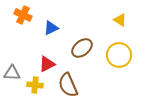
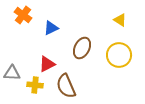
orange cross: rotated 12 degrees clockwise
brown ellipse: rotated 25 degrees counterclockwise
brown semicircle: moved 2 px left, 1 px down
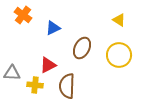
yellow triangle: moved 1 px left
blue triangle: moved 2 px right
red triangle: moved 1 px right, 1 px down
brown semicircle: moved 1 px right; rotated 25 degrees clockwise
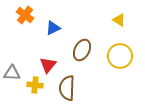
orange cross: moved 2 px right
brown ellipse: moved 2 px down
yellow circle: moved 1 px right, 1 px down
red triangle: rotated 24 degrees counterclockwise
brown semicircle: moved 2 px down
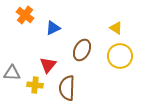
yellow triangle: moved 3 px left, 8 px down
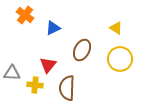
yellow circle: moved 3 px down
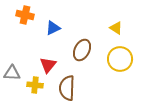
orange cross: rotated 24 degrees counterclockwise
